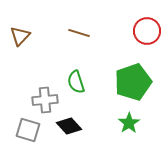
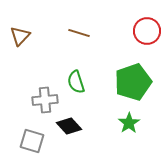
gray square: moved 4 px right, 11 px down
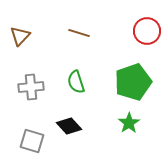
gray cross: moved 14 px left, 13 px up
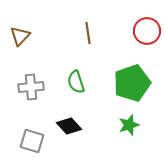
brown line: moved 9 px right; rotated 65 degrees clockwise
green pentagon: moved 1 px left, 1 px down
green star: moved 2 px down; rotated 15 degrees clockwise
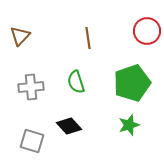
brown line: moved 5 px down
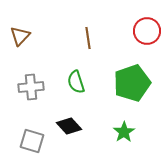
green star: moved 5 px left, 7 px down; rotated 15 degrees counterclockwise
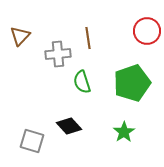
green semicircle: moved 6 px right
gray cross: moved 27 px right, 33 px up
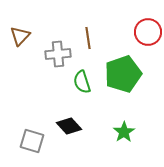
red circle: moved 1 px right, 1 px down
green pentagon: moved 9 px left, 9 px up
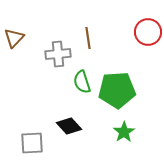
brown triangle: moved 6 px left, 2 px down
green pentagon: moved 6 px left, 16 px down; rotated 15 degrees clockwise
gray square: moved 2 px down; rotated 20 degrees counterclockwise
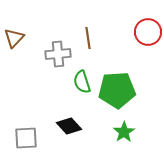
gray square: moved 6 px left, 5 px up
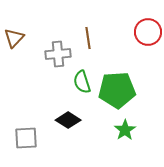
black diamond: moved 1 px left, 6 px up; rotated 15 degrees counterclockwise
green star: moved 1 px right, 2 px up
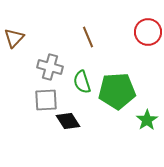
brown line: moved 1 px up; rotated 15 degrees counterclockwise
gray cross: moved 8 px left, 13 px down; rotated 20 degrees clockwise
green pentagon: moved 1 px down
black diamond: moved 1 px down; rotated 25 degrees clockwise
green star: moved 22 px right, 10 px up
gray square: moved 20 px right, 38 px up
